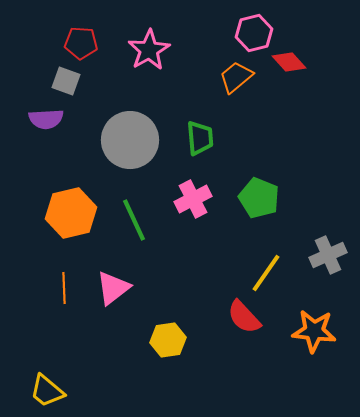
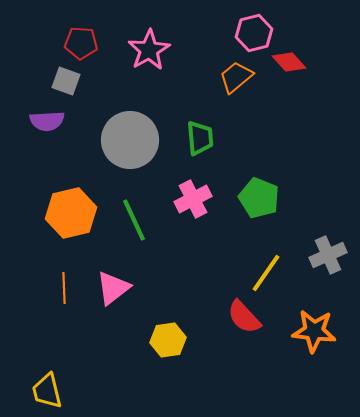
purple semicircle: moved 1 px right, 2 px down
yellow trapezoid: rotated 36 degrees clockwise
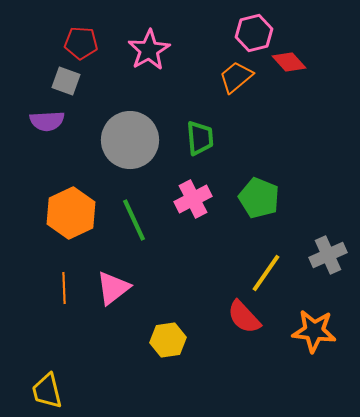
orange hexagon: rotated 12 degrees counterclockwise
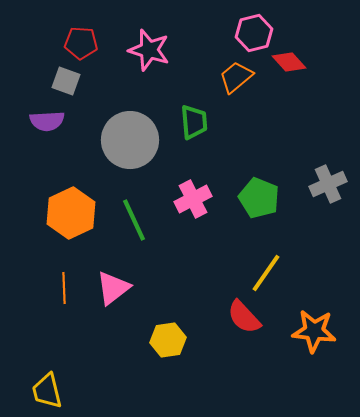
pink star: rotated 24 degrees counterclockwise
green trapezoid: moved 6 px left, 16 px up
gray cross: moved 71 px up
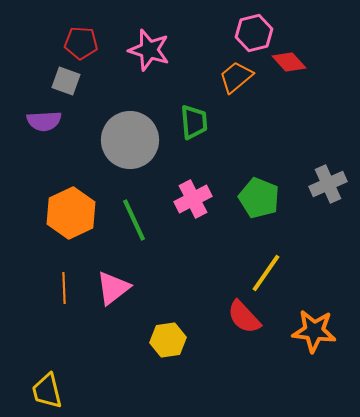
purple semicircle: moved 3 px left
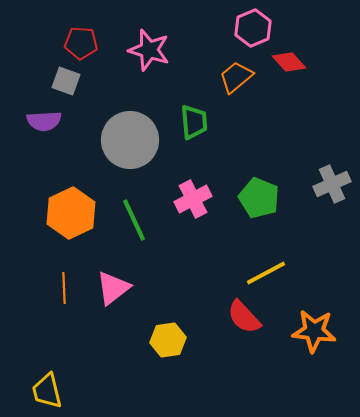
pink hexagon: moved 1 px left, 5 px up; rotated 9 degrees counterclockwise
gray cross: moved 4 px right
yellow line: rotated 27 degrees clockwise
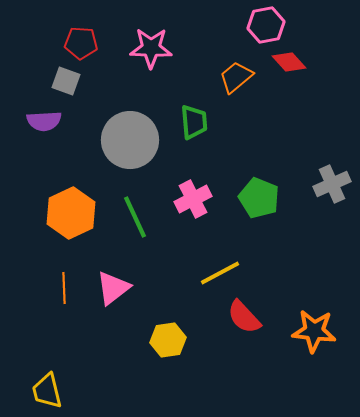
pink hexagon: moved 13 px right, 3 px up; rotated 12 degrees clockwise
pink star: moved 2 px right, 2 px up; rotated 15 degrees counterclockwise
green line: moved 1 px right, 3 px up
yellow line: moved 46 px left
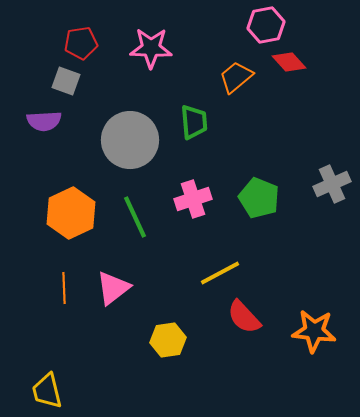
red pentagon: rotated 12 degrees counterclockwise
pink cross: rotated 9 degrees clockwise
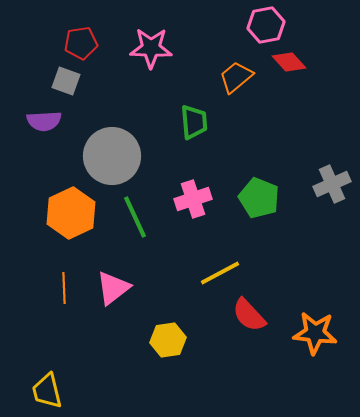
gray circle: moved 18 px left, 16 px down
red semicircle: moved 5 px right, 2 px up
orange star: moved 1 px right, 2 px down
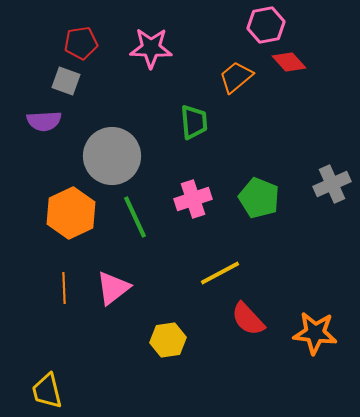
red semicircle: moved 1 px left, 4 px down
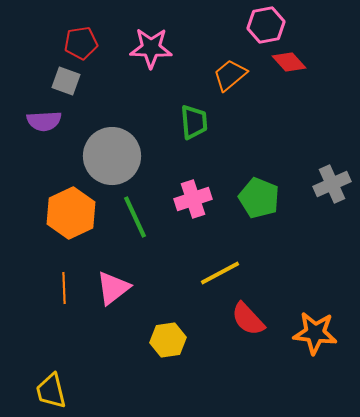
orange trapezoid: moved 6 px left, 2 px up
yellow trapezoid: moved 4 px right
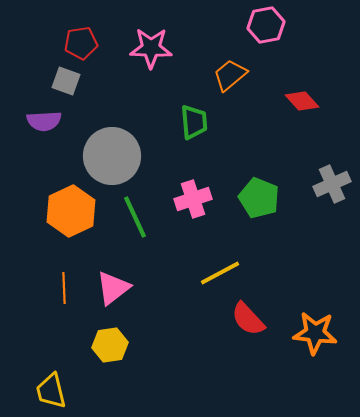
red diamond: moved 13 px right, 39 px down
orange hexagon: moved 2 px up
yellow hexagon: moved 58 px left, 5 px down
